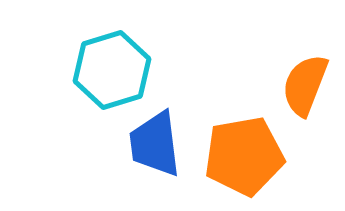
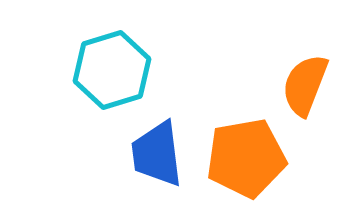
blue trapezoid: moved 2 px right, 10 px down
orange pentagon: moved 2 px right, 2 px down
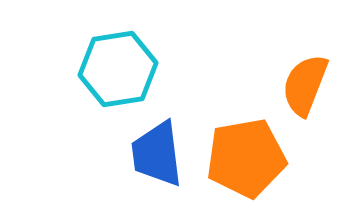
cyan hexagon: moved 6 px right, 1 px up; rotated 8 degrees clockwise
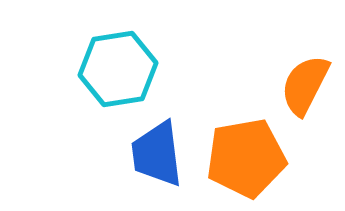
orange semicircle: rotated 6 degrees clockwise
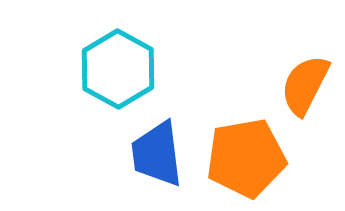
cyan hexagon: rotated 22 degrees counterclockwise
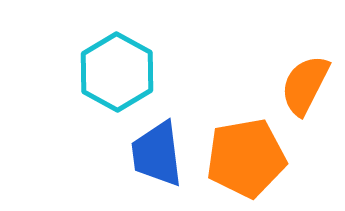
cyan hexagon: moved 1 px left, 3 px down
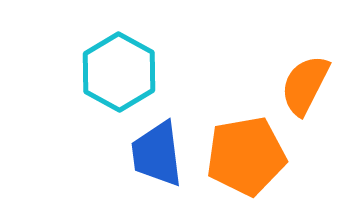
cyan hexagon: moved 2 px right
orange pentagon: moved 2 px up
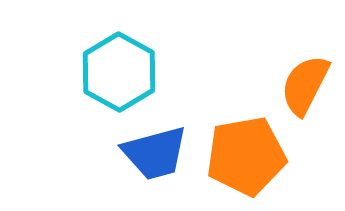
blue trapezoid: moved 2 px left, 1 px up; rotated 98 degrees counterclockwise
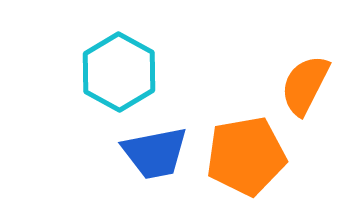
blue trapezoid: rotated 4 degrees clockwise
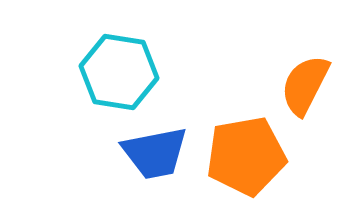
cyan hexagon: rotated 20 degrees counterclockwise
